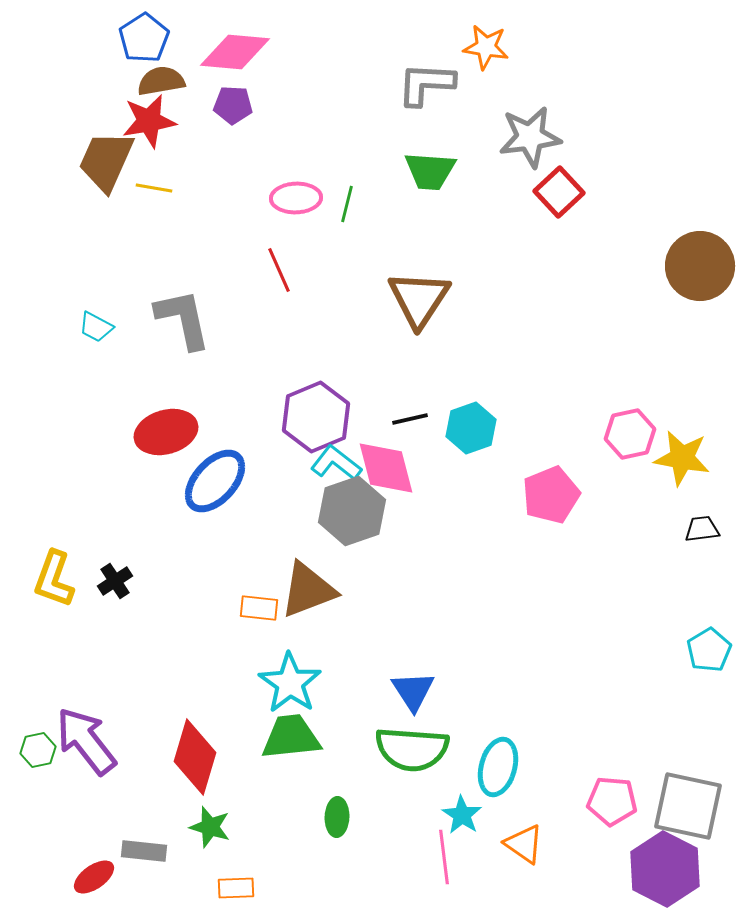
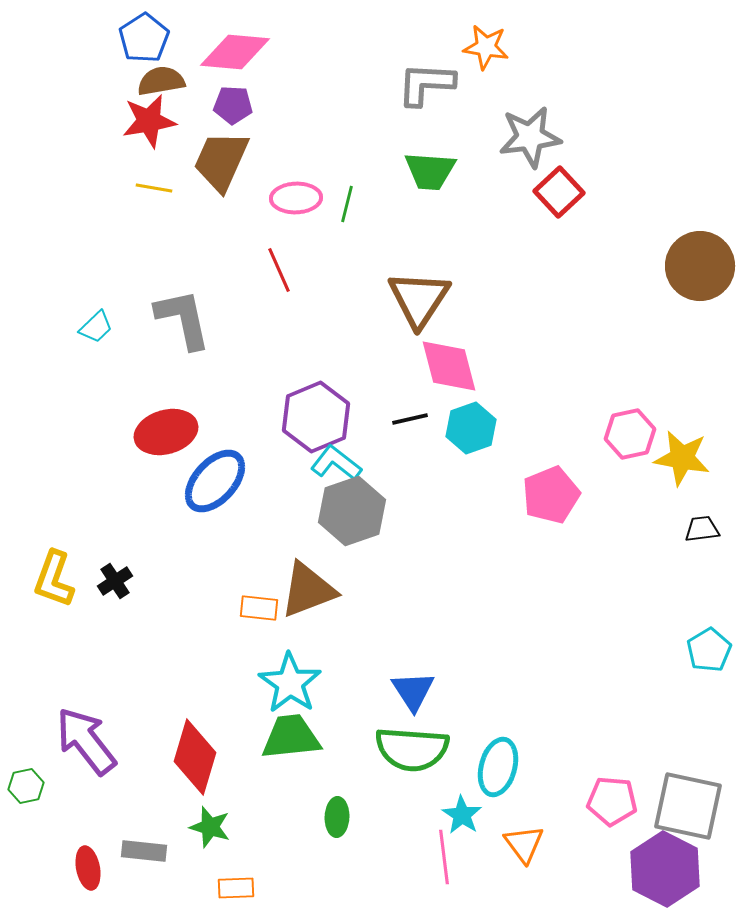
brown trapezoid at (106, 161): moved 115 px right
cyan trapezoid at (96, 327): rotated 72 degrees counterclockwise
pink diamond at (386, 468): moved 63 px right, 102 px up
green hexagon at (38, 750): moved 12 px left, 36 px down
orange triangle at (524, 844): rotated 18 degrees clockwise
red ellipse at (94, 877): moved 6 px left, 9 px up; rotated 66 degrees counterclockwise
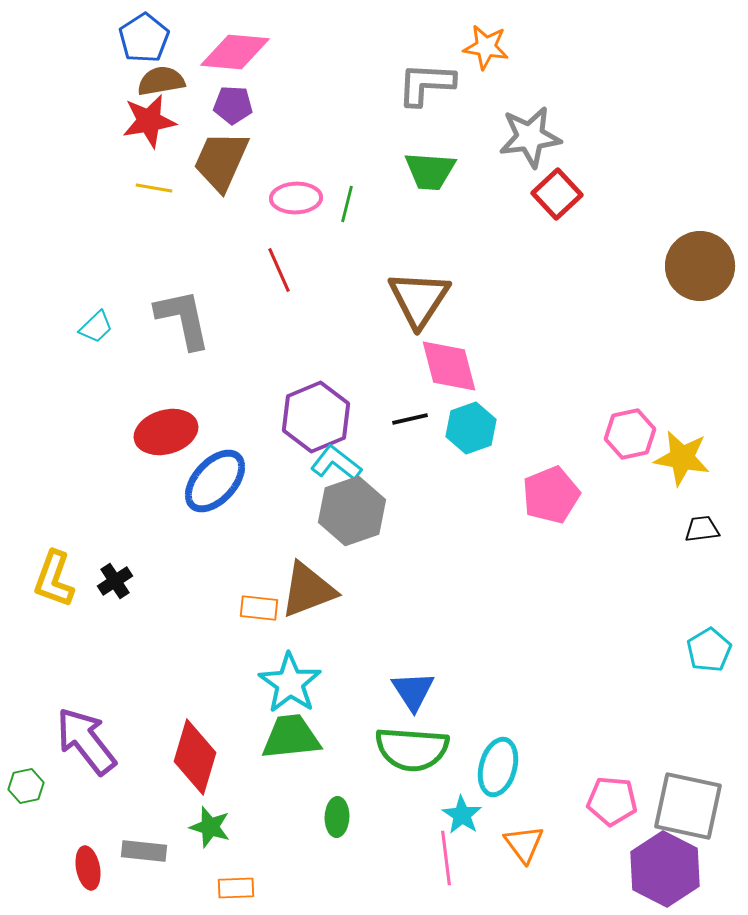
red square at (559, 192): moved 2 px left, 2 px down
pink line at (444, 857): moved 2 px right, 1 px down
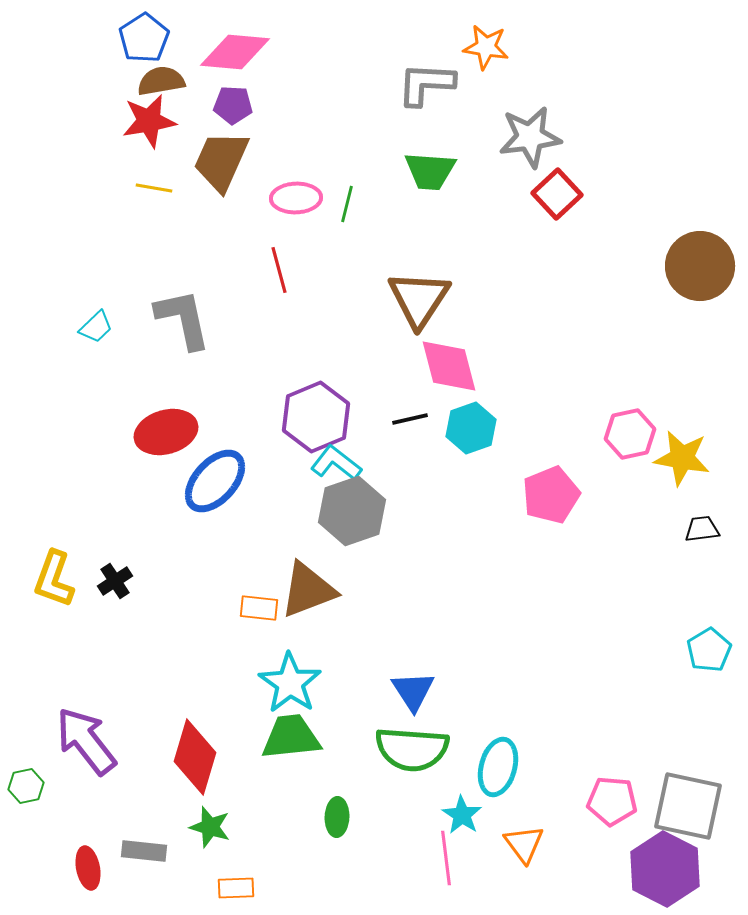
red line at (279, 270): rotated 9 degrees clockwise
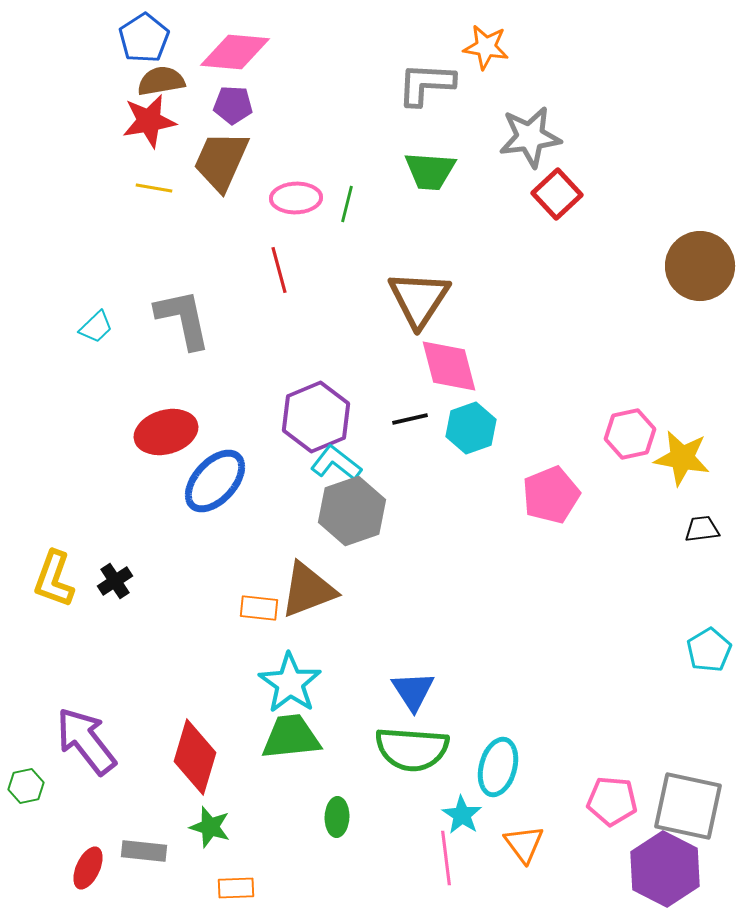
red ellipse at (88, 868): rotated 36 degrees clockwise
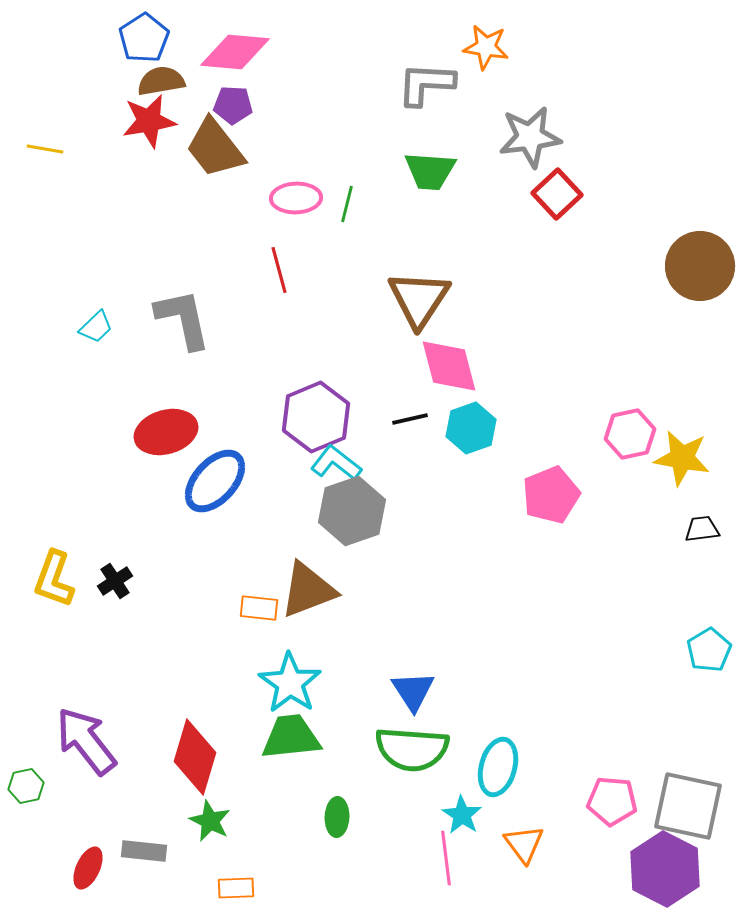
brown trapezoid at (221, 161): moved 6 px left, 13 px up; rotated 62 degrees counterclockwise
yellow line at (154, 188): moved 109 px left, 39 px up
green star at (210, 827): moved 6 px up; rotated 9 degrees clockwise
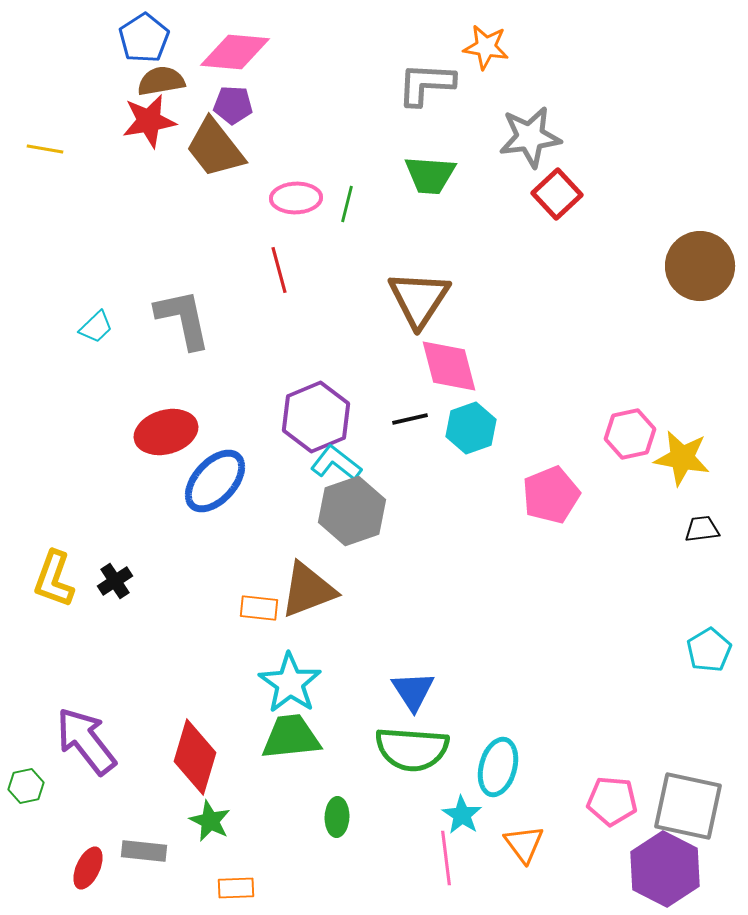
green trapezoid at (430, 171): moved 4 px down
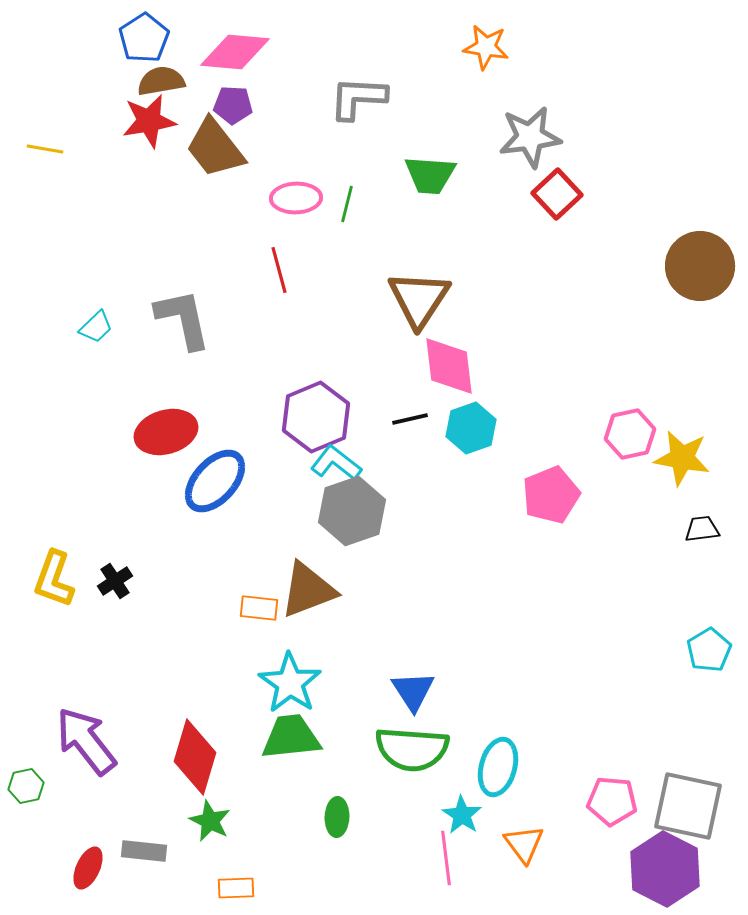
gray L-shape at (426, 84): moved 68 px left, 14 px down
pink diamond at (449, 366): rotated 8 degrees clockwise
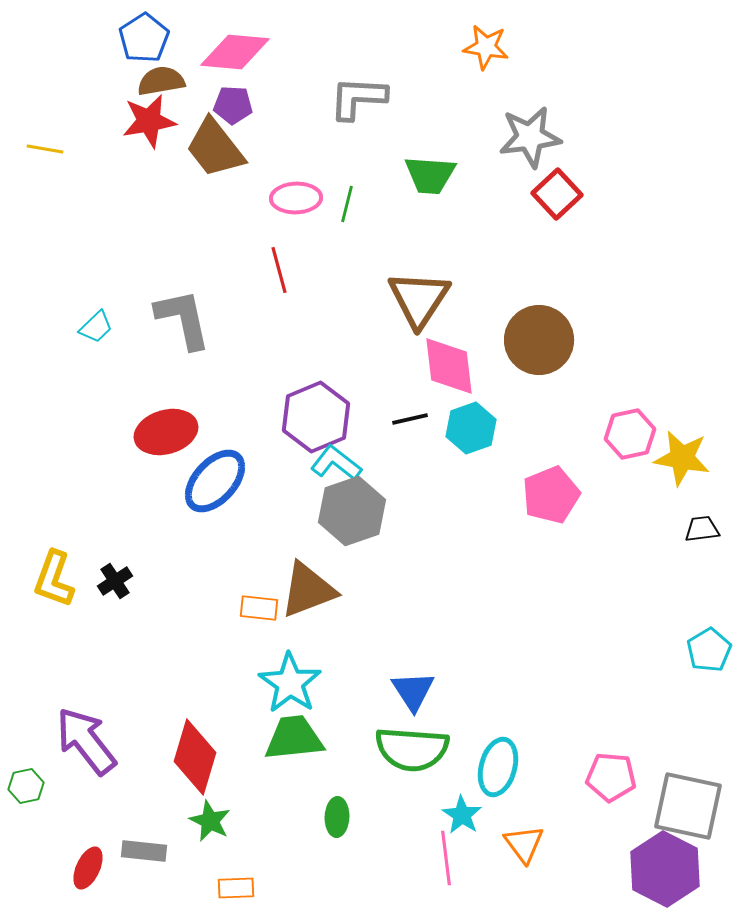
brown circle at (700, 266): moved 161 px left, 74 px down
green trapezoid at (291, 737): moved 3 px right, 1 px down
pink pentagon at (612, 801): moved 1 px left, 24 px up
